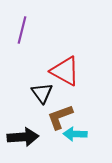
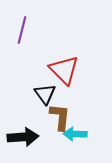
red triangle: moved 1 px left, 1 px up; rotated 16 degrees clockwise
black triangle: moved 3 px right, 1 px down
brown L-shape: rotated 116 degrees clockwise
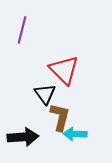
brown L-shape: rotated 8 degrees clockwise
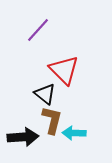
purple line: moved 16 px right; rotated 28 degrees clockwise
black triangle: rotated 15 degrees counterclockwise
brown L-shape: moved 8 px left, 3 px down
cyan arrow: moved 1 px left, 1 px up
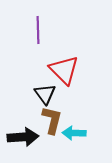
purple line: rotated 44 degrees counterclockwise
black triangle: rotated 15 degrees clockwise
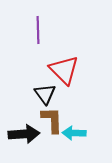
brown L-shape: rotated 16 degrees counterclockwise
black arrow: moved 1 px right, 3 px up
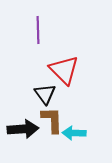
black arrow: moved 1 px left, 5 px up
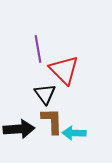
purple line: moved 19 px down; rotated 8 degrees counterclockwise
brown L-shape: moved 1 px down
black arrow: moved 4 px left
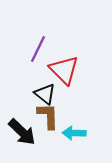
purple line: rotated 36 degrees clockwise
black triangle: rotated 15 degrees counterclockwise
brown L-shape: moved 4 px left, 5 px up
black arrow: moved 3 px right, 3 px down; rotated 48 degrees clockwise
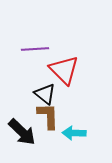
purple line: moved 3 px left; rotated 60 degrees clockwise
